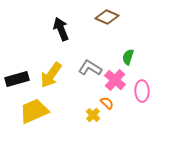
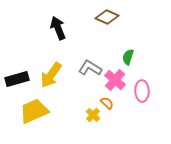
black arrow: moved 3 px left, 1 px up
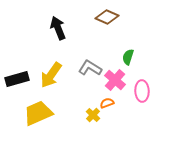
orange semicircle: rotated 64 degrees counterclockwise
yellow trapezoid: moved 4 px right, 2 px down
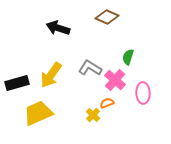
black arrow: rotated 50 degrees counterclockwise
black rectangle: moved 4 px down
pink ellipse: moved 1 px right, 2 px down
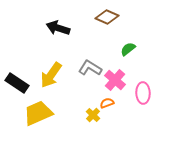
green semicircle: moved 8 px up; rotated 35 degrees clockwise
black rectangle: rotated 50 degrees clockwise
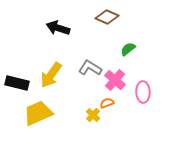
black rectangle: rotated 20 degrees counterclockwise
pink ellipse: moved 1 px up
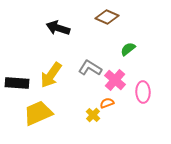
black rectangle: rotated 10 degrees counterclockwise
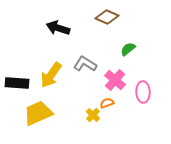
gray L-shape: moved 5 px left, 4 px up
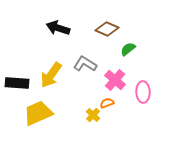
brown diamond: moved 12 px down
